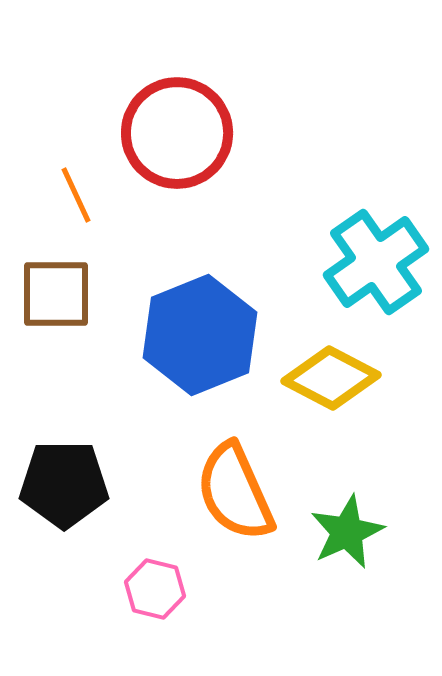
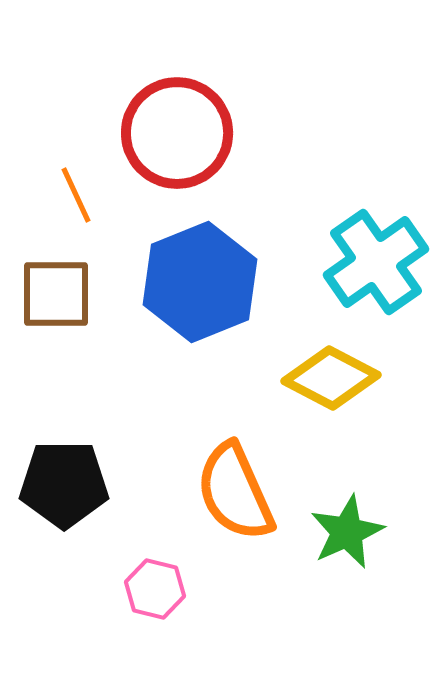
blue hexagon: moved 53 px up
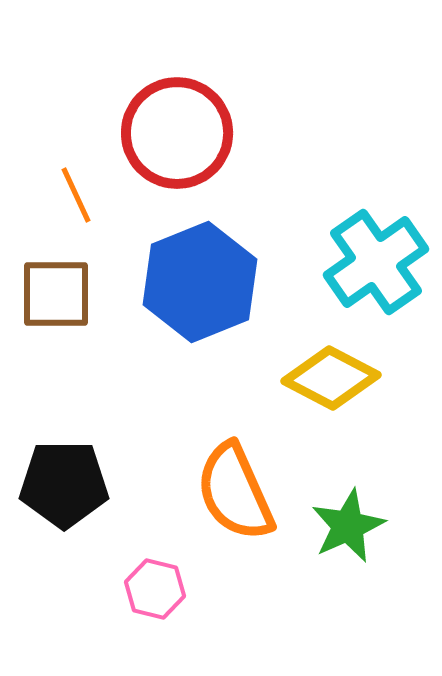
green star: moved 1 px right, 6 px up
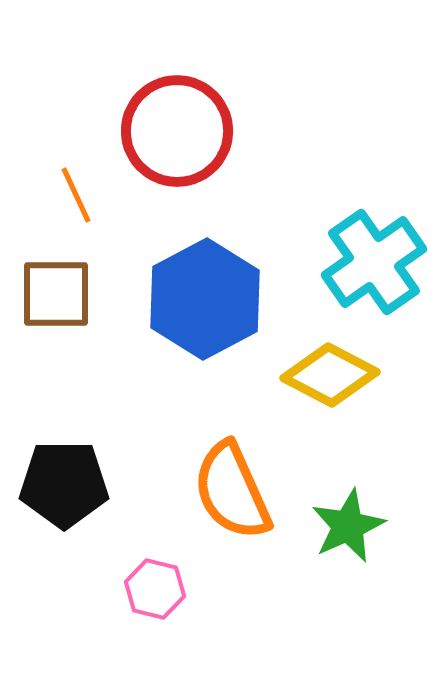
red circle: moved 2 px up
cyan cross: moved 2 px left
blue hexagon: moved 5 px right, 17 px down; rotated 6 degrees counterclockwise
yellow diamond: moved 1 px left, 3 px up
orange semicircle: moved 3 px left, 1 px up
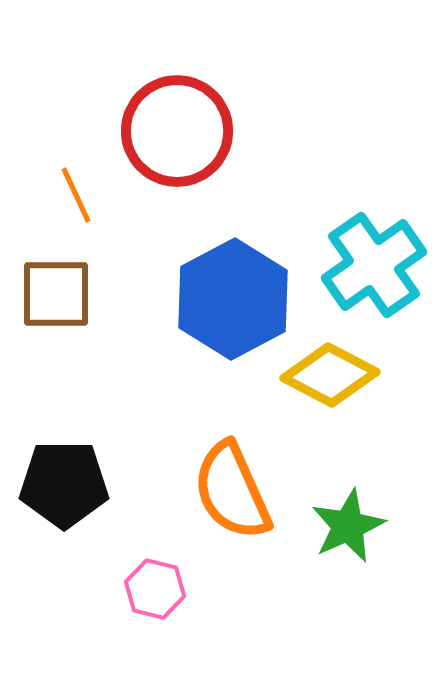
cyan cross: moved 3 px down
blue hexagon: moved 28 px right
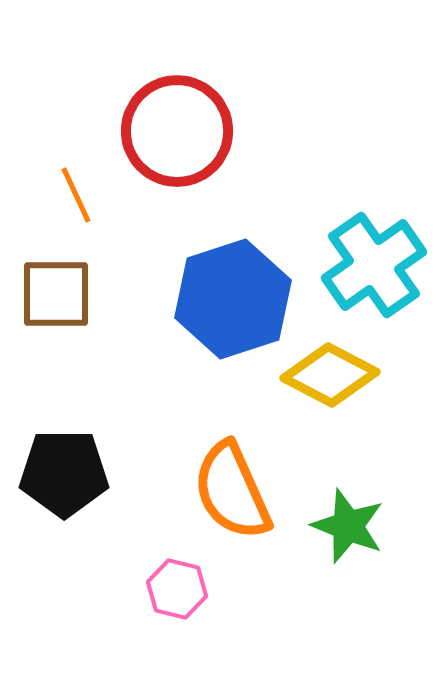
blue hexagon: rotated 10 degrees clockwise
black pentagon: moved 11 px up
green star: rotated 26 degrees counterclockwise
pink hexagon: moved 22 px right
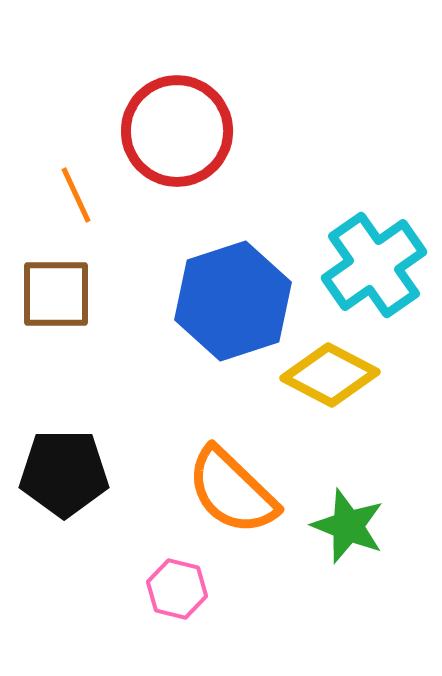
blue hexagon: moved 2 px down
orange semicircle: rotated 22 degrees counterclockwise
